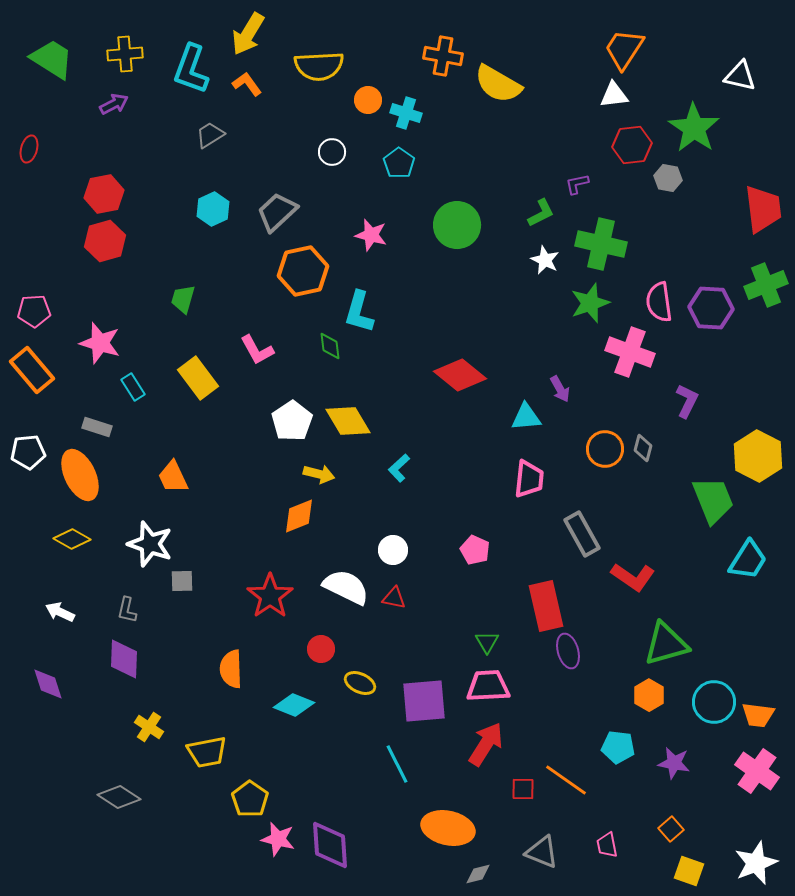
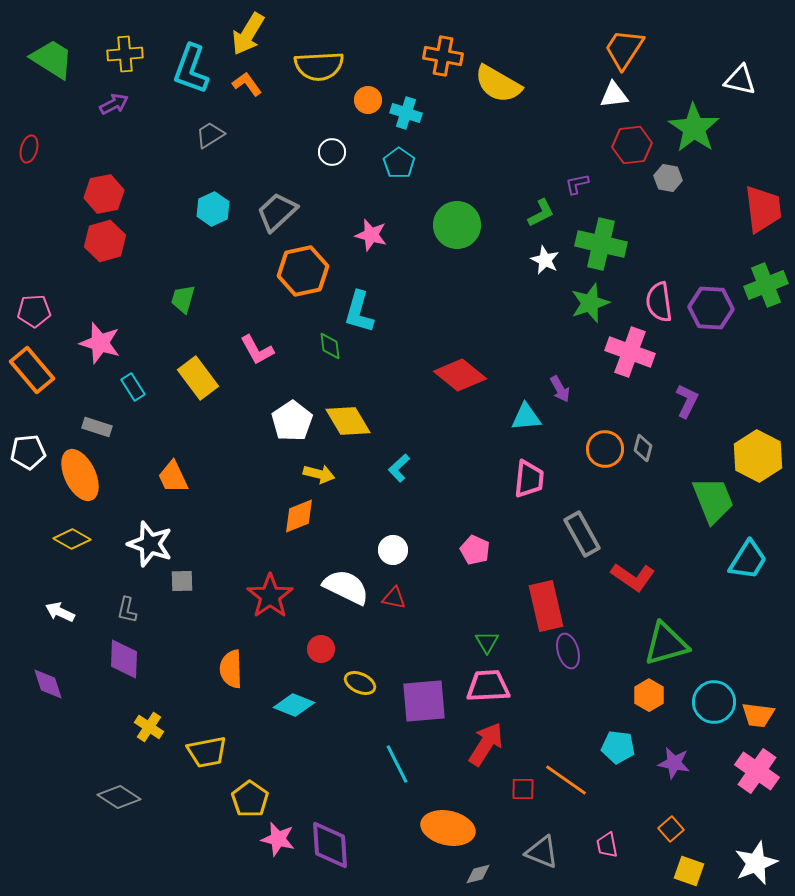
white triangle at (740, 76): moved 4 px down
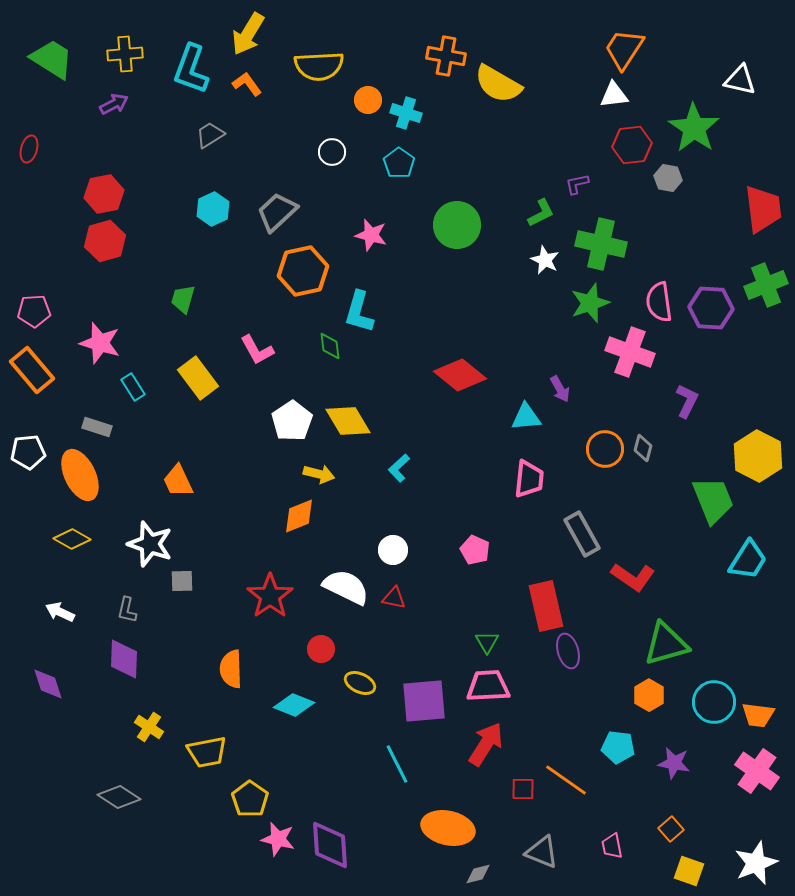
orange cross at (443, 56): moved 3 px right
orange trapezoid at (173, 477): moved 5 px right, 4 px down
pink trapezoid at (607, 845): moved 5 px right, 1 px down
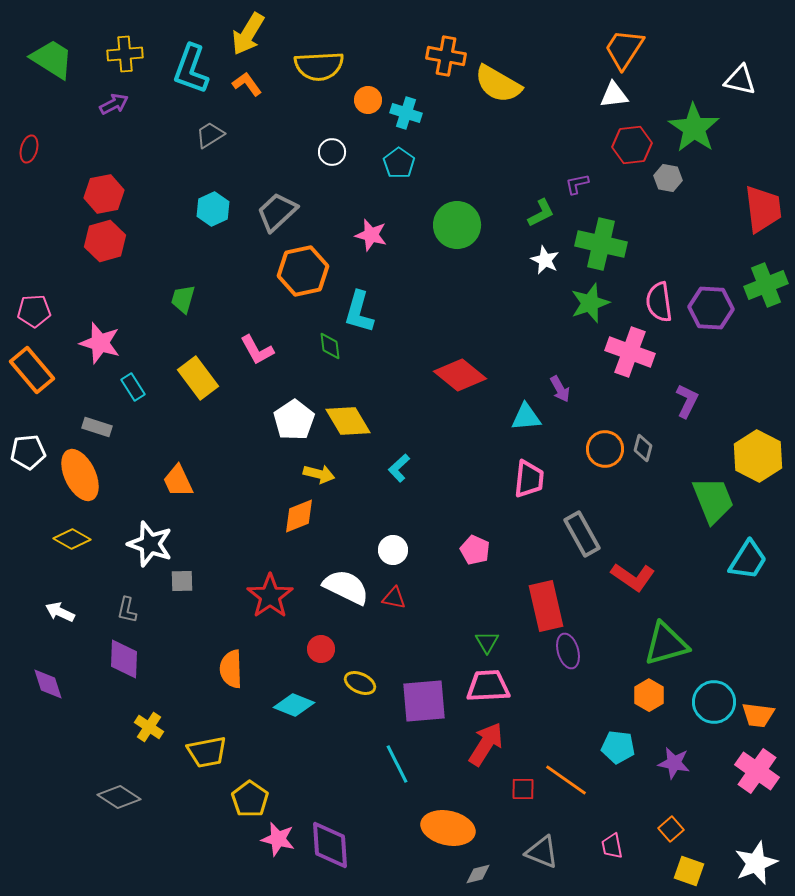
white pentagon at (292, 421): moved 2 px right, 1 px up
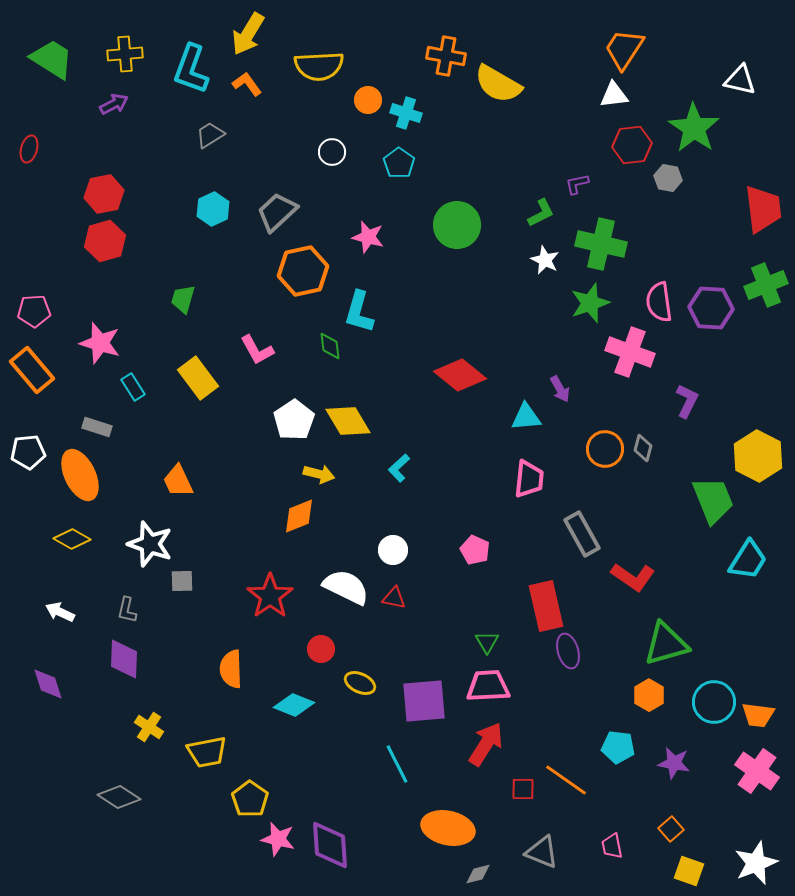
pink star at (371, 235): moved 3 px left, 2 px down
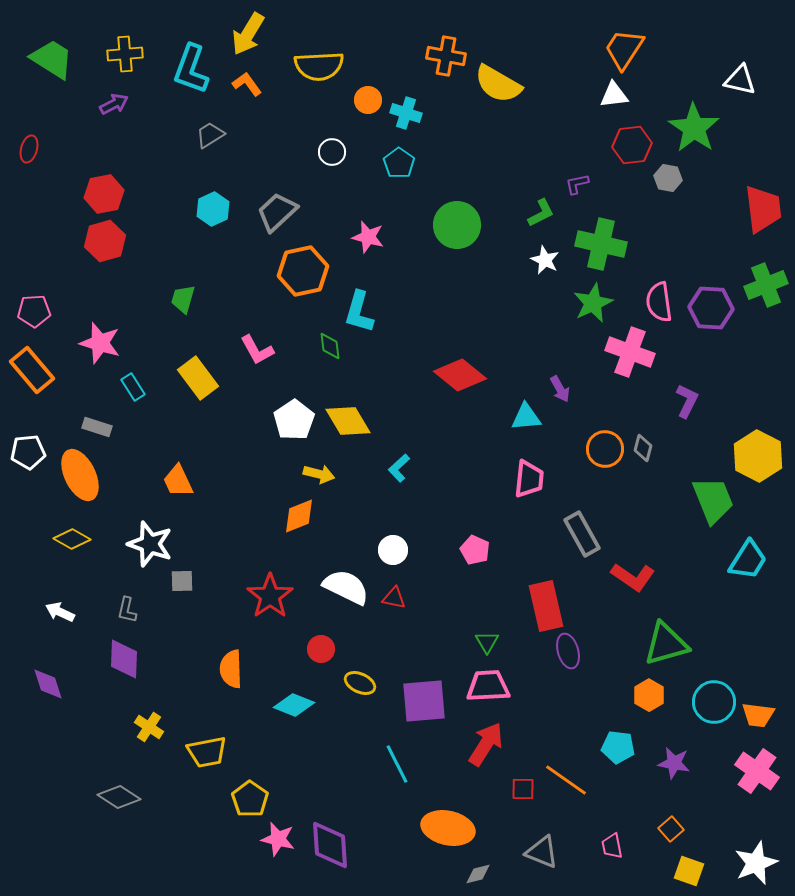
green star at (590, 303): moved 3 px right; rotated 6 degrees counterclockwise
